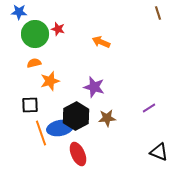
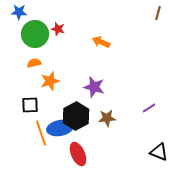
brown line: rotated 32 degrees clockwise
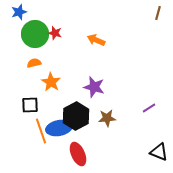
blue star: rotated 21 degrees counterclockwise
red star: moved 3 px left, 4 px down
orange arrow: moved 5 px left, 2 px up
orange star: moved 1 px right, 1 px down; rotated 24 degrees counterclockwise
blue ellipse: moved 1 px left
orange line: moved 2 px up
